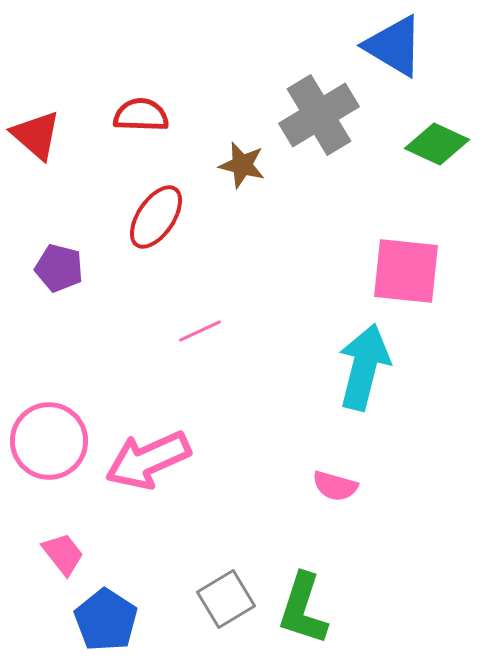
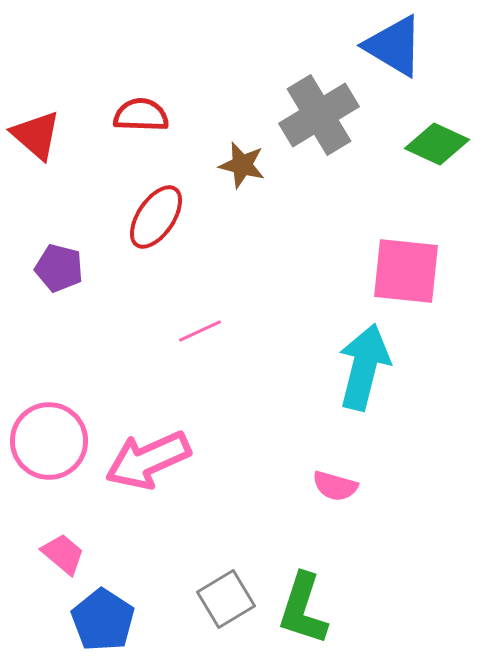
pink trapezoid: rotated 12 degrees counterclockwise
blue pentagon: moved 3 px left
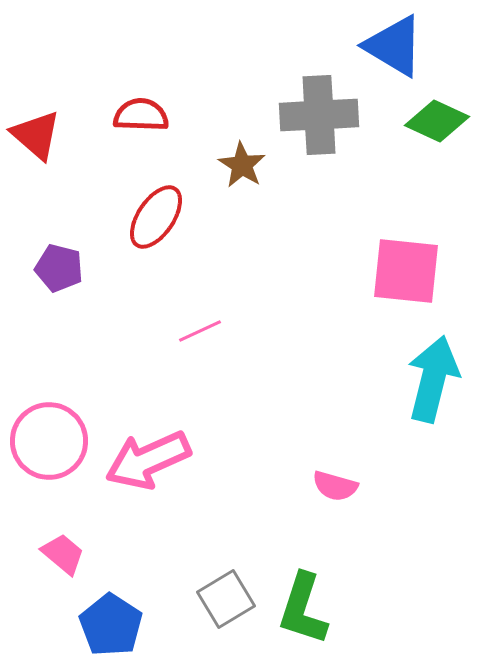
gray cross: rotated 28 degrees clockwise
green diamond: moved 23 px up
brown star: rotated 18 degrees clockwise
cyan arrow: moved 69 px right, 12 px down
blue pentagon: moved 8 px right, 5 px down
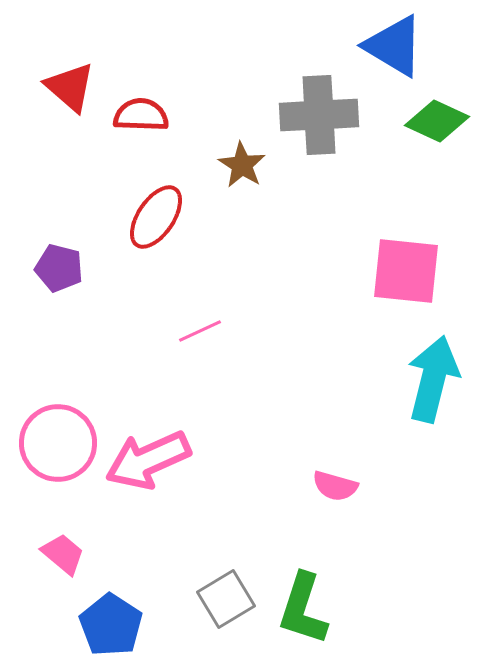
red triangle: moved 34 px right, 48 px up
pink circle: moved 9 px right, 2 px down
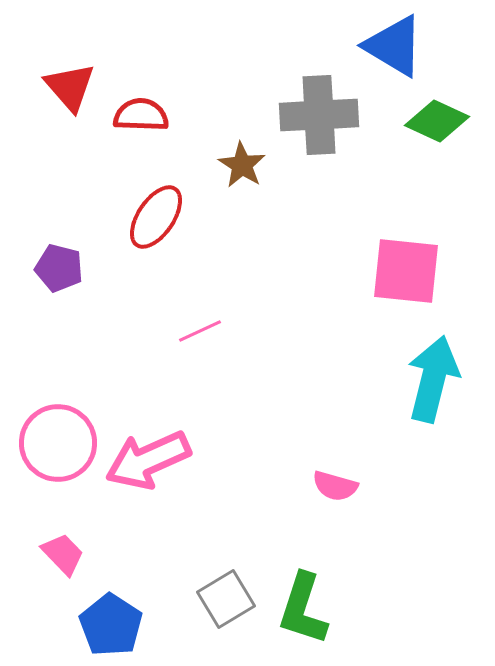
red triangle: rotated 8 degrees clockwise
pink trapezoid: rotated 6 degrees clockwise
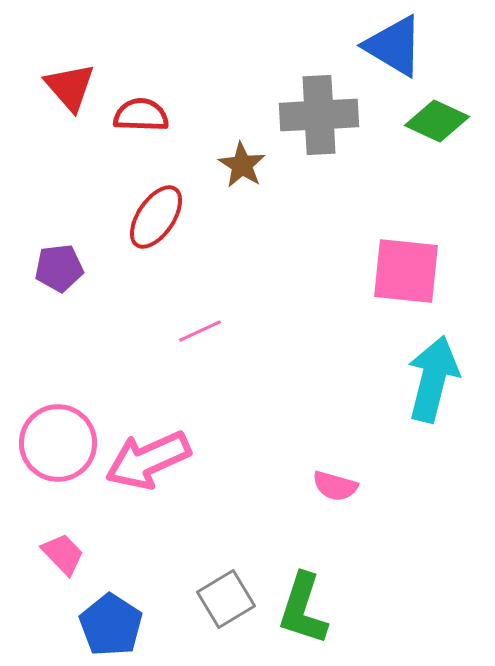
purple pentagon: rotated 21 degrees counterclockwise
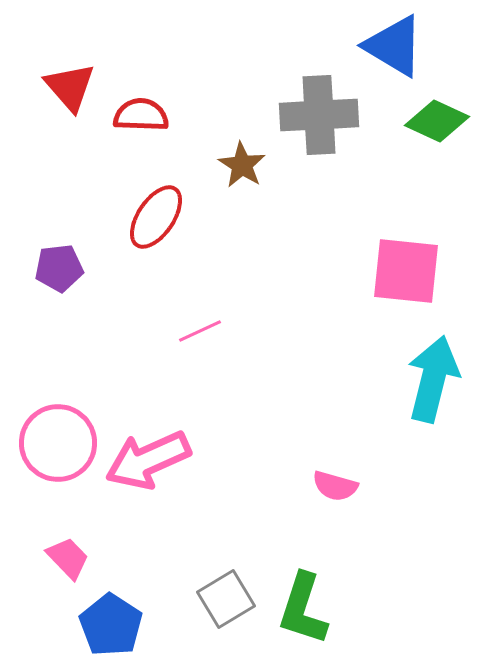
pink trapezoid: moved 5 px right, 4 px down
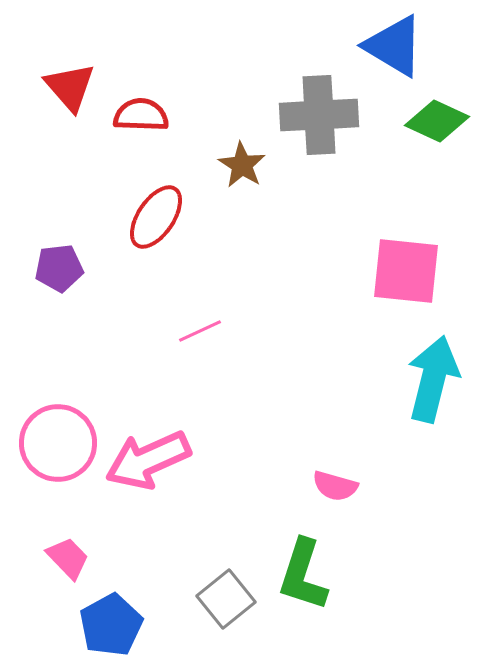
gray square: rotated 8 degrees counterclockwise
green L-shape: moved 34 px up
blue pentagon: rotated 10 degrees clockwise
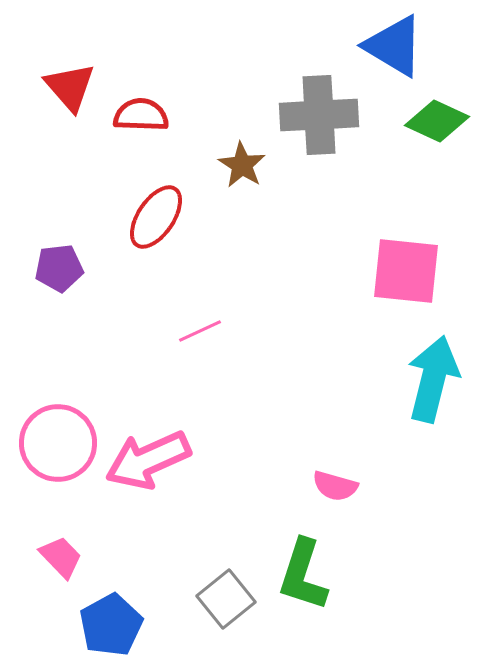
pink trapezoid: moved 7 px left, 1 px up
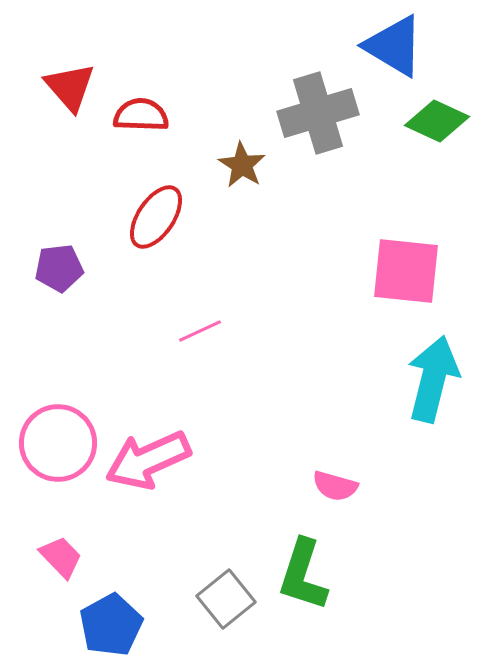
gray cross: moved 1 px left, 2 px up; rotated 14 degrees counterclockwise
